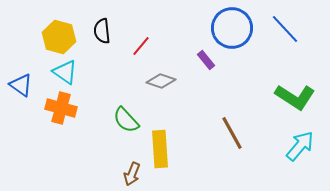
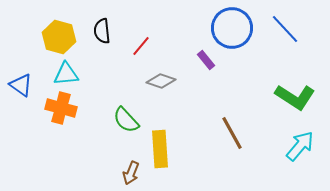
cyan triangle: moved 1 px right, 2 px down; rotated 40 degrees counterclockwise
brown arrow: moved 1 px left, 1 px up
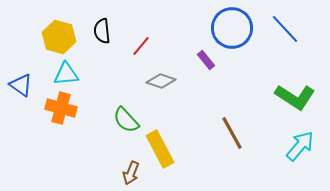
yellow rectangle: rotated 24 degrees counterclockwise
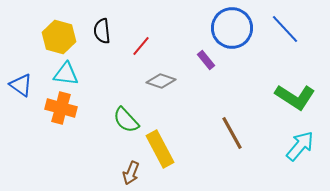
cyan triangle: rotated 12 degrees clockwise
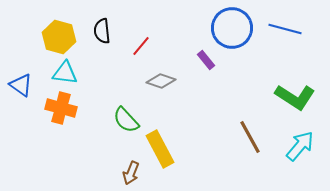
blue line: rotated 32 degrees counterclockwise
cyan triangle: moved 1 px left, 1 px up
brown line: moved 18 px right, 4 px down
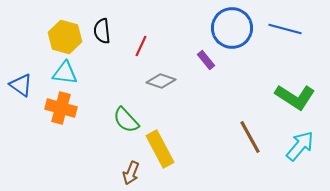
yellow hexagon: moved 6 px right
red line: rotated 15 degrees counterclockwise
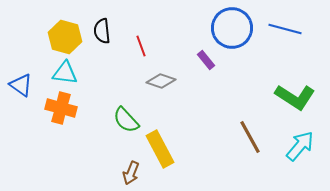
red line: rotated 45 degrees counterclockwise
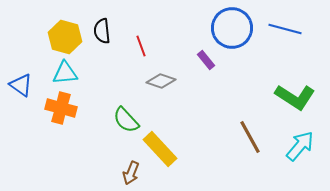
cyan triangle: rotated 12 degrees counterclockwise
yellow rectangle: rotated 15 degrees counterclockwise
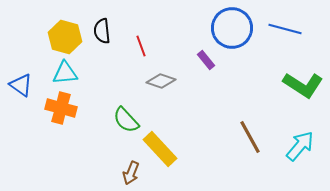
green L-shape: moved 8 px right, 12 px up
